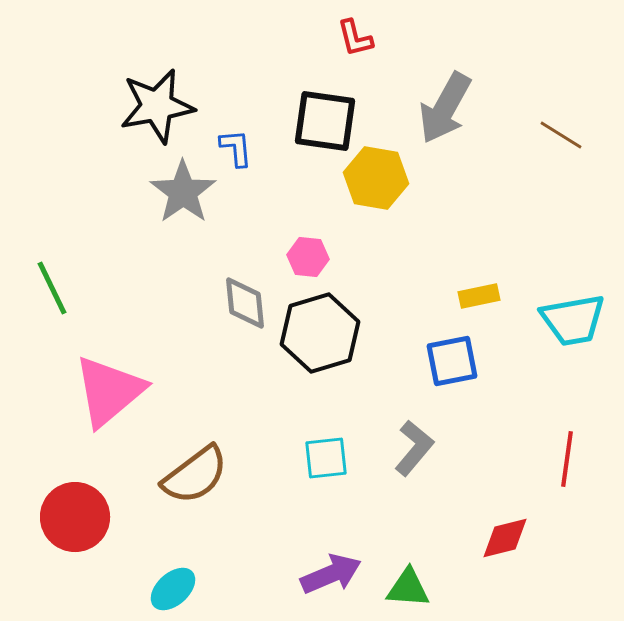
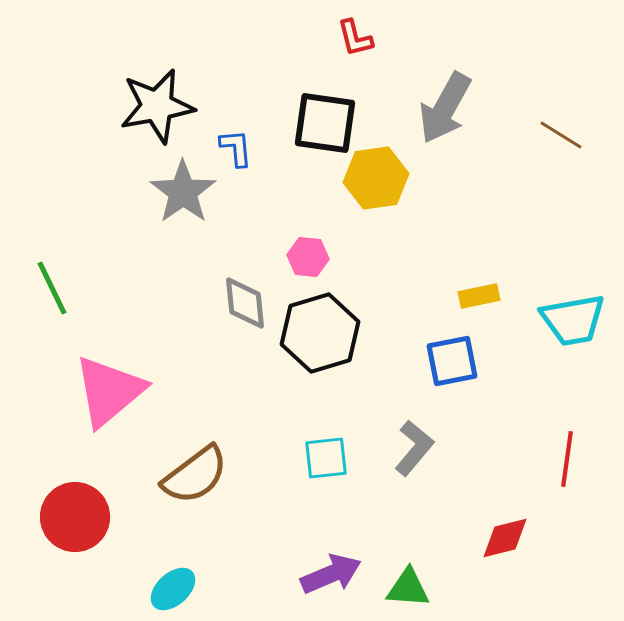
black square: moved 2 px down
yellow hexagon: rotated 18 degrees counterclockwise
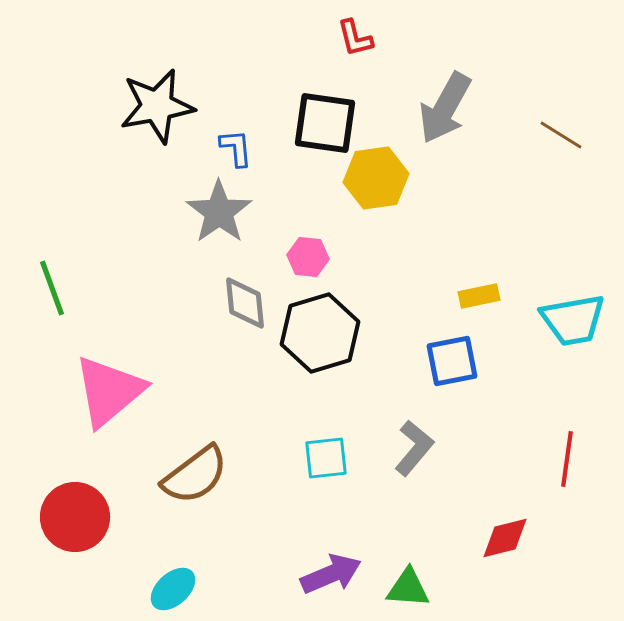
gray star: moved 36 px right, 20 px down
green line: rotated 6 degrees clockwise
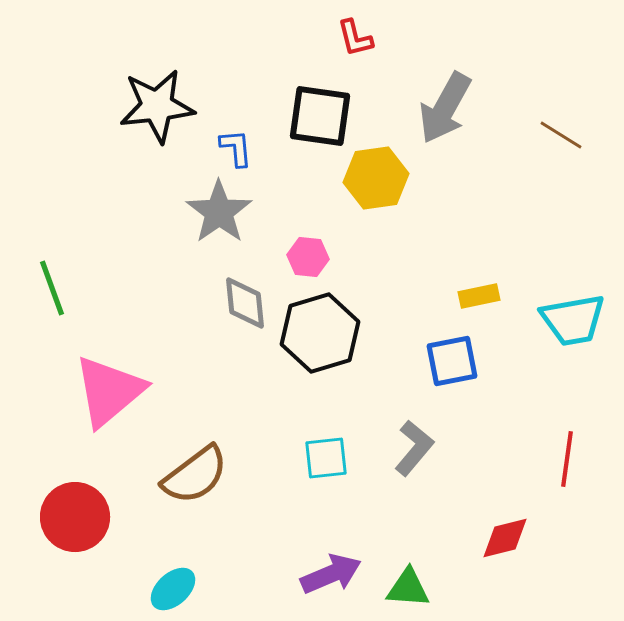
black star: rotated 4 degrees clockwise
black square: moved 5 px left, 7 px up
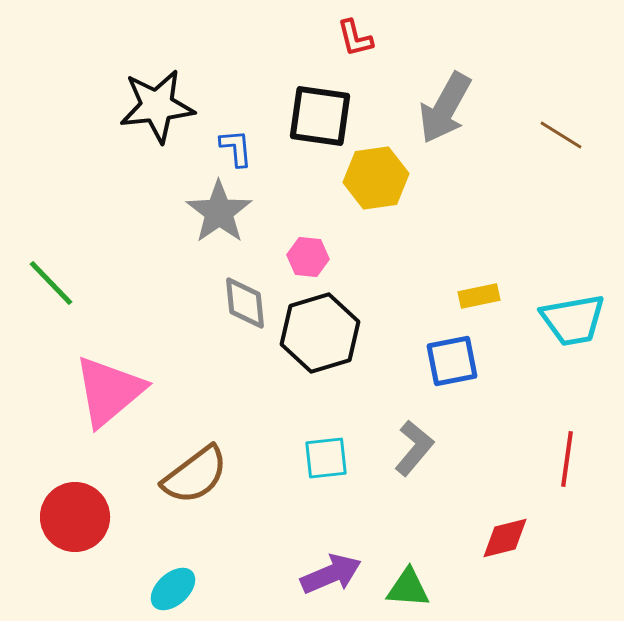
green line: moved 1 px left, 5 px up; rotated 24 degrees counterclockwise
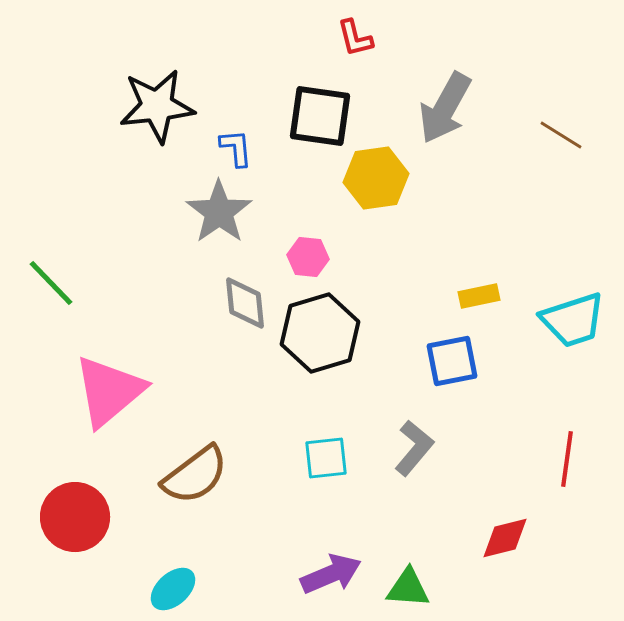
cyan trapezoid: rotated 8 degrees counterclockwise
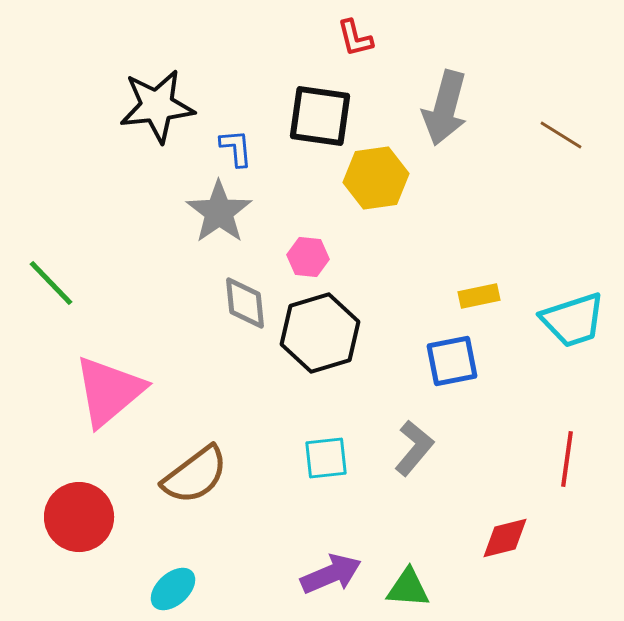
gray arrow: rotated 14 degrees counterclockwise
red circle: moved 4 px right
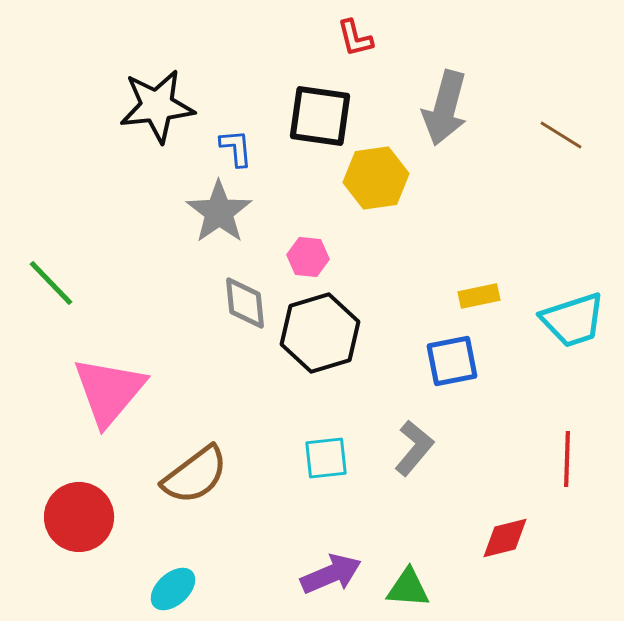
pink triangle: rotated 10 degrees counterclockwise
red line: rotated 6 degrees counterclockwise
